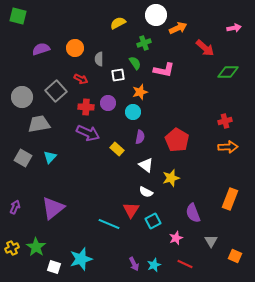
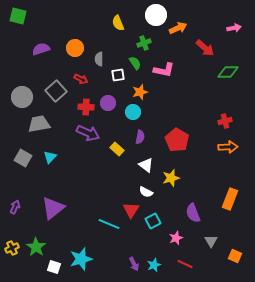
yellow semicircle at (118, 23): rotated 84 degrees counterclockwise
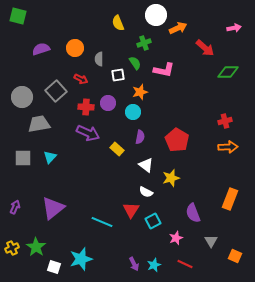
gray square at (23, 158): rotated 30 degrees counterclockwise
cyan line at (109, 224): moved 7 px left, 2 px up
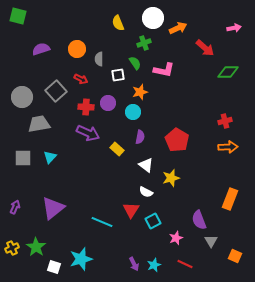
white circle at (156, 15): moved 3 px left, 3 px down
orange circle at (75, 48): moved 2 px right, 1 px down
purple semicircle at (193, 213): moved 6 px right, 7 px down
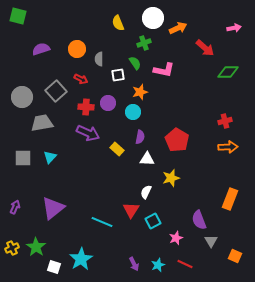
gray trapezoid at (39, 124): moved 3 px right, 1 px up
white triangle at (146, 165): moved 1 px right, 6 px up; rotated 35 degrees counterclockwise
white semicircle at (146, 192): rotated 88 degrees clockwise
cyan star at (81, 259): rotated 15 degrees counterclockwise
cyan star at (154, 265): moved 4 px right
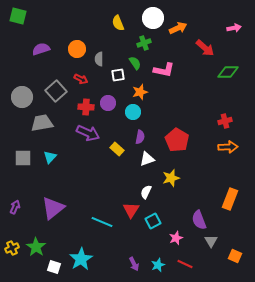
white triangle at (147, 159): rotated 21 degrees counterclockwise
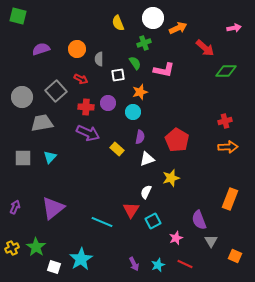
green diamond at (228, 72): moved 2 px left, 1 px up
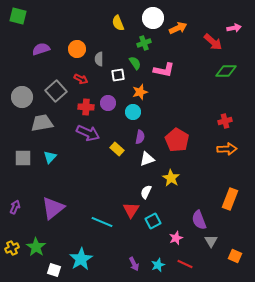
red arrow at (205, 48): moved 8 px right, 6 px up
orange arrow at (228, 147): moved 1 px left, 2 px down
yellow star at (171, 178): rotated 24 degrees counterclockwise
white square at (54, 267): moved 3 px down
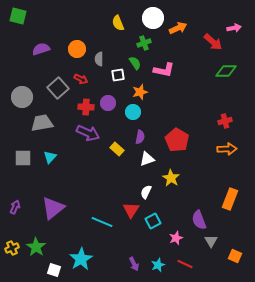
gray square at (56, 91): moved 2 px right, 3 px up
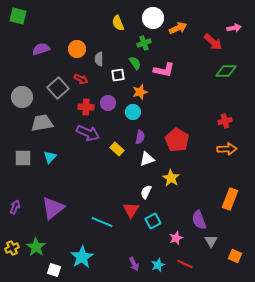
cyan star at (81, 259): moved 1 px right, 2 px up
